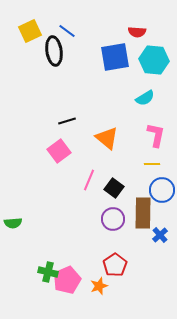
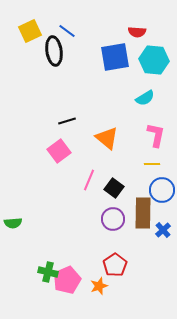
blue cross: moved 3 px right, 5 px up
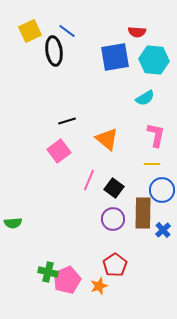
orange triangle: moved 1 px down
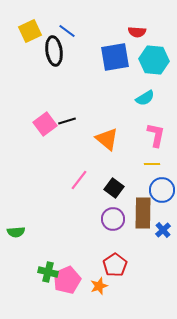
pink square: moved 14 px left, 27 px up
pink line: moved 10 px left; rotated 15 degrees clockwise
green semicircle: moved 3 px right, 9 px down
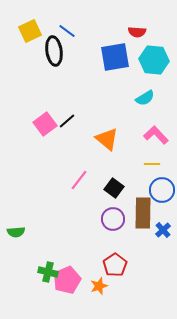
black line: rotated 24 degrees counterclockwise
pink L-shape: rotated 55 degrees counterclockwise
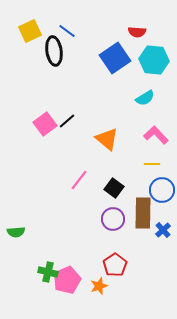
blue square: moved 1 px down; rotated 24 degrees counterclockwise
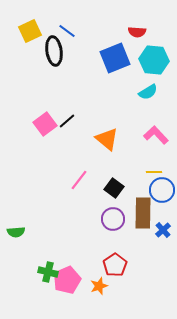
blue square: rotated 12 degrees clockwise
cyan semicircle: moved 3 px right, 6 px up
yellow line: moved 2 px right, 8 px down
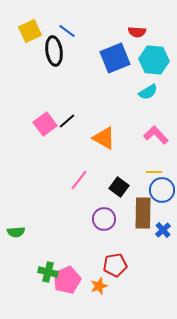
orange triangle: moved 3 px left, 1 px up; rotated 10 degrees counterclockwise
black square: moved 5 px right, 1 px up
purple circle: moved 9 px left
red pentagon: rotated 25 degrees clockwise
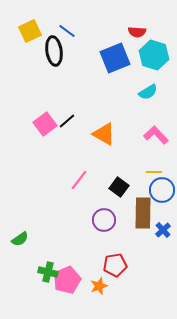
cyan hexagon: moved 5 px up; rotated 12 degrees clockwise
orange triangle: moved 4 px up
purple circle: moved 1 px down
green semicircle: moved 4 px right, 7 px down; rotated 30 degrees counterclockwise
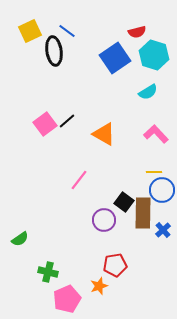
red semicircle: rotated 18 degrees counterclockwise
blue square: rotated 12 degrees counterclockwise
pink L-shape: moved 1 px up
black square: moved 5 px right, 15 px down
pink pentagon: moved 19 px down
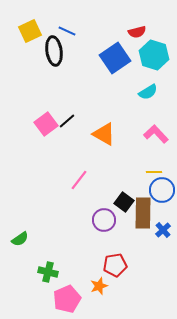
blue line: rotated 12 degrees counterclockwise
pink square: moved 1 px right
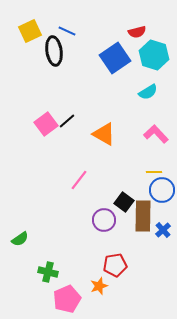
brown rectangle: moved 3 px down
